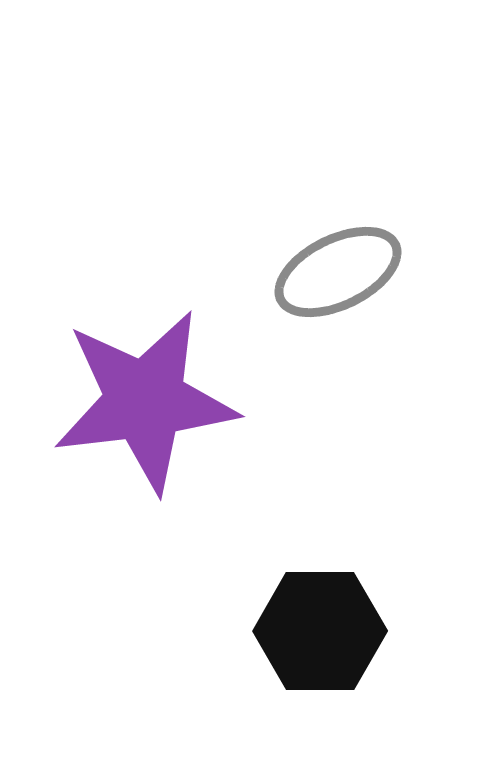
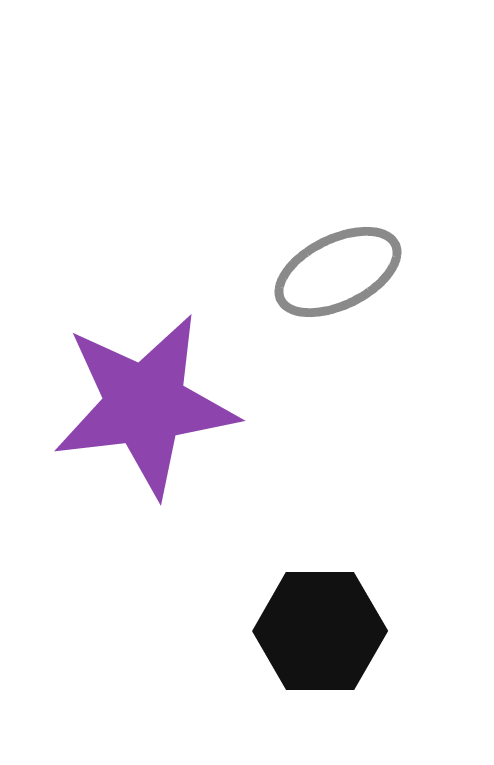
purple star: moved 4 px down
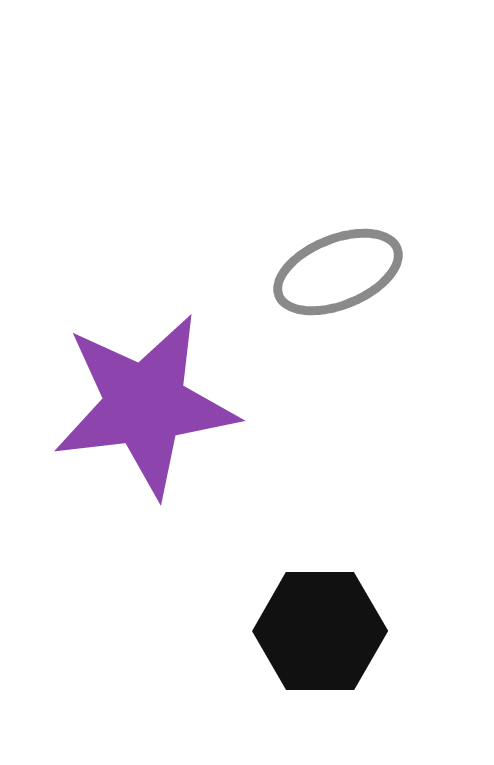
gray ellipse: rotated 4 degrees clockwise
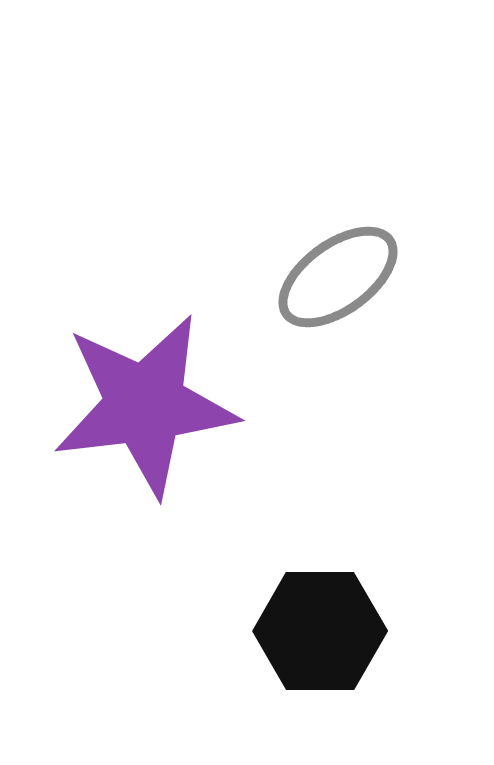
gray ellipse: moved 5 px down; rotated 14 degrees counterclockwise
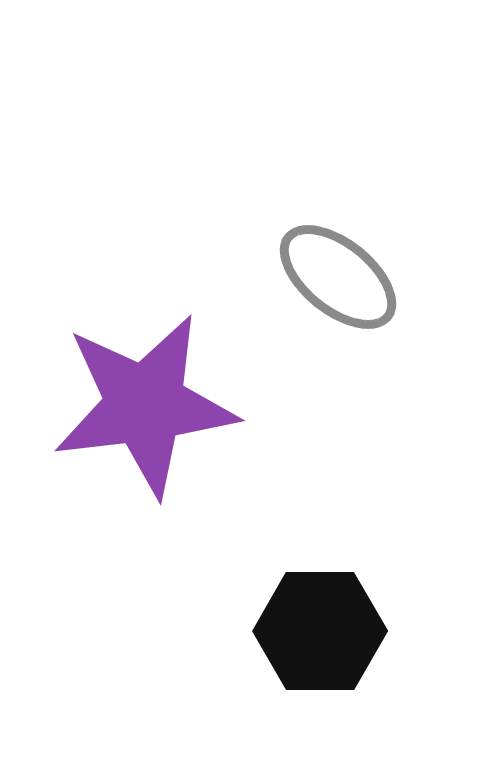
gray ellipse: rotated 75 degrees clockwise
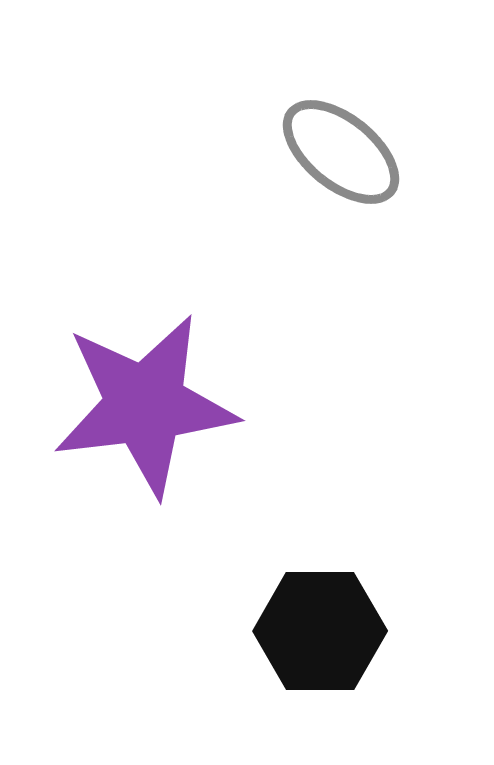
gray ellipse: moved 3 px right, 125 px up
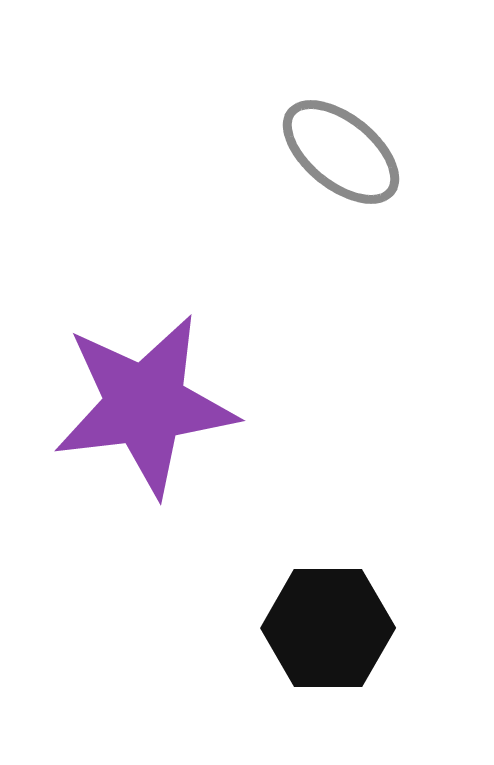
black hexagon: moved 8 px right, 3 px up
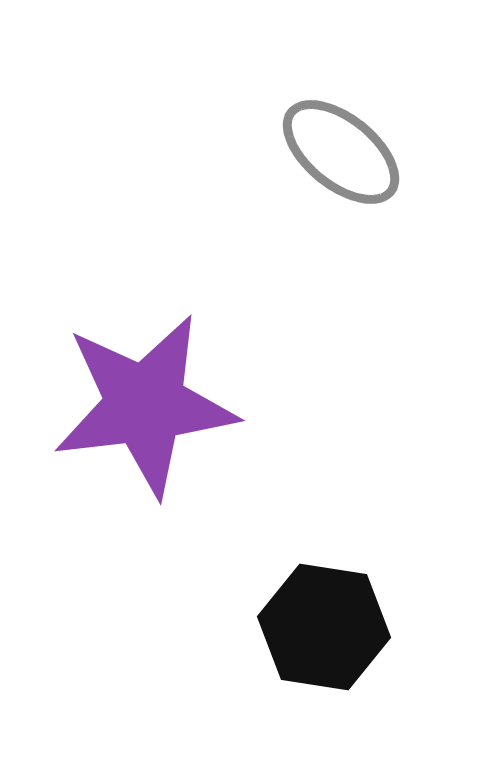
black hexagon: moved 4 px left, 1 px up; rotated 9 degrees clockwise
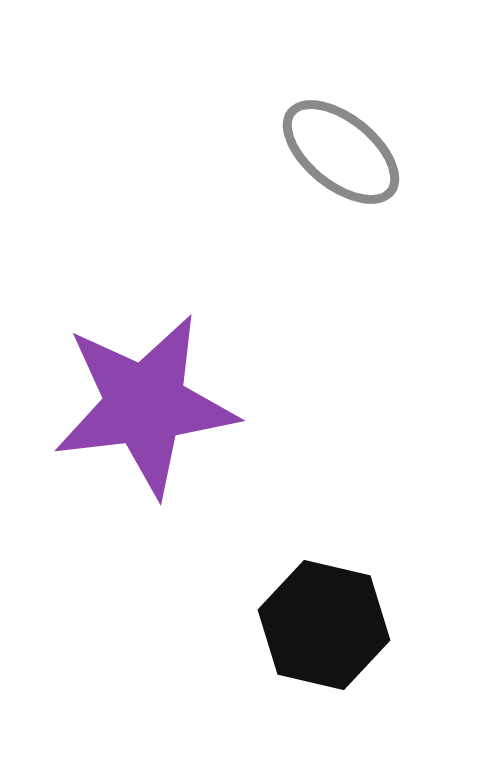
black hexagon: moved 2 px up; rotated 4 degrees clockwise
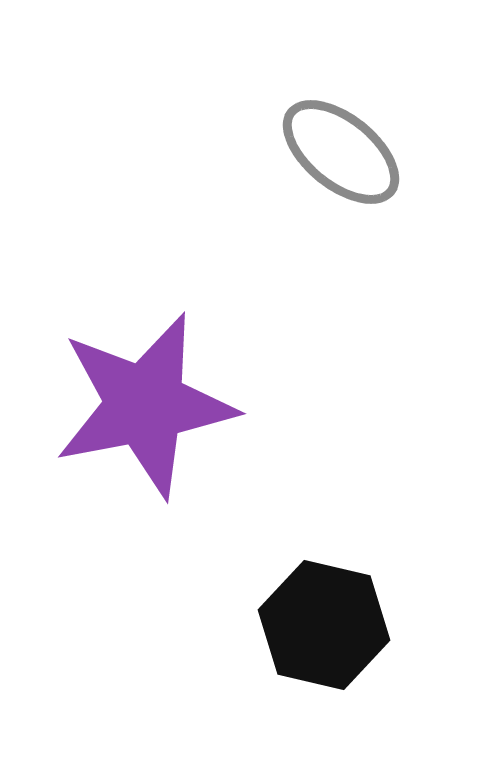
purple star: rotated 4 degrees counterclockwise
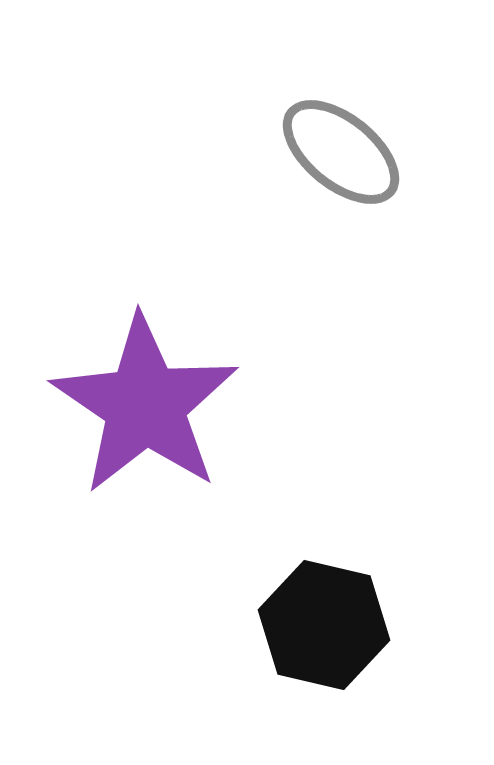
purple star: rotated 27 degrees counterclockwise
